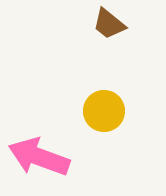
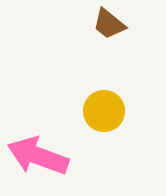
pink arrow: moved 1 px left, 1 px up
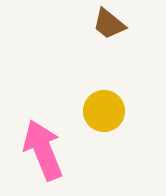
pink arrow: moved 5 px right, 6 px up; rotated 48 degrees clockwise
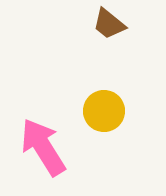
pink arrow: moved 3 px up; rotated 10 degrees counterclockwise
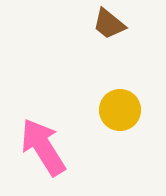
yellow circle: moved 16 px right, 1 px up
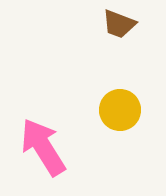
brown trapezoid: moved 10 px right; rotated 18 degrees counterclockwise
